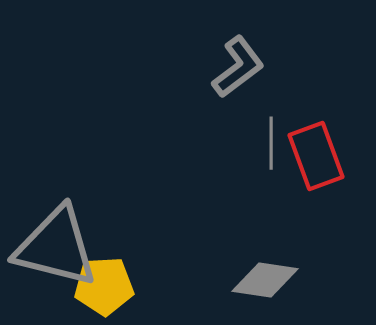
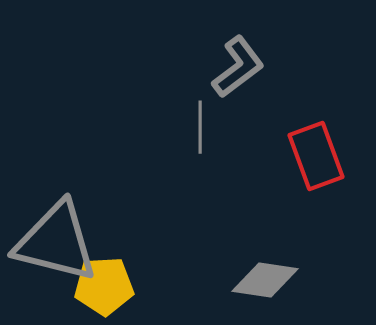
gray line: moved 71 px left, 16 px up
gray triangle: moved 5 px up
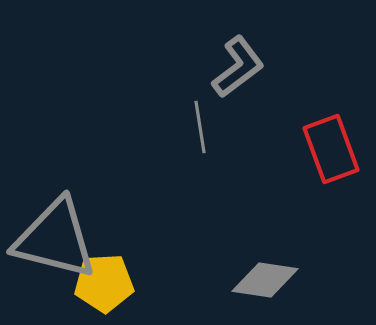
gray line: rotated 9 degrees counterclockwise
red rectangle: moved 15 px right, 7 px up
gray triangle: moved 1 px left, 3 px up
yellow pentagon: moved 3 px up
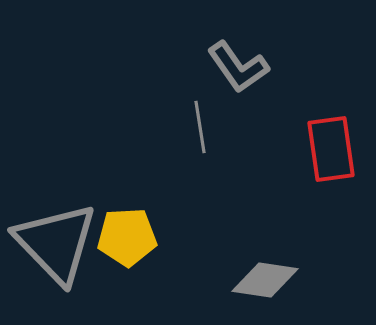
gray L-shape: rotated 92 degrees clockwise
red rectangle: rotated 12 degrees clockwise
gray triangle: moved 1 px right, 4 px down; rotated 32 degrees clockwise
yellow pentagon: moved 23 px right, 46 px up
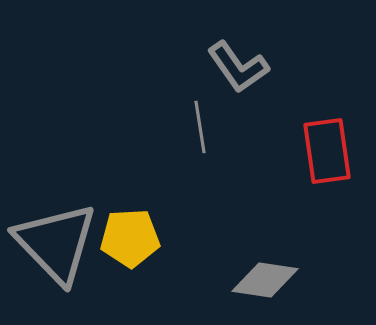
red rectangle: moved 4 px left, 2 px down
yellow pentagon: moved 3 px right, 1 px down
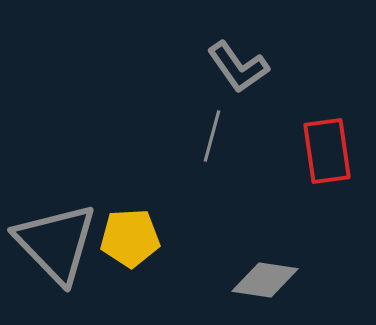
gray line: moved 12 px right, 9 px down; rotated 24 degrees clockwise
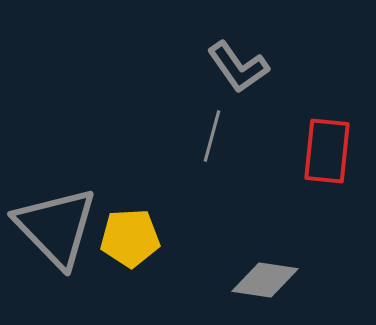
red rectangle: rotated 14 degrees clockwise
gray triangle: moved 16 px up
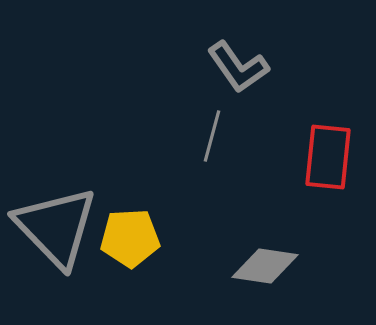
red rectangle: moved 1 px right, 6 px down
gray diamond: moved 14 px up
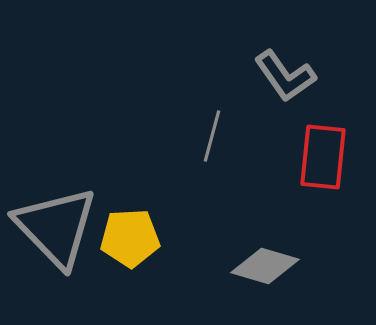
gray L-shape: moved 47 px right, 9 px down
red rectangle: moved 5 px left
gray diamond: rotated 8 degrees clockwise
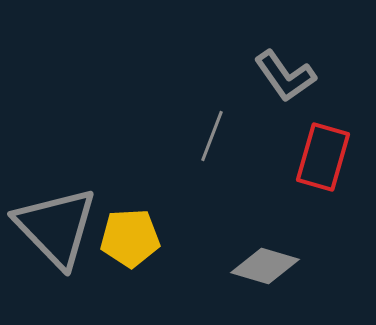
gray line: rotated 6 degrees clockwise
red rectangle: rotated 10 degrees clockwise
